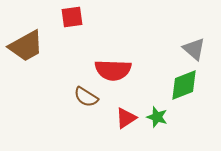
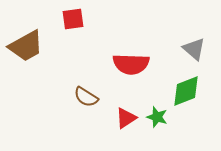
red square: moved 1 px right, 2 px down
red semicircle: moved 18 px right, 6 px up
green diamond: moved 2 px right, 6 px down
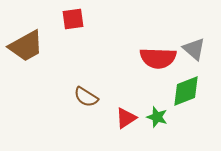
red semicircle: moved 27 px right, 6 px up
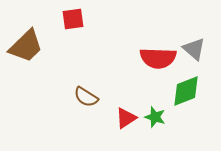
brown trapezoid: rotated 15 degrees counterclockwise
green star: moved 2 px left
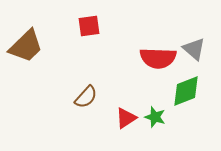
red square: moved 16 px right, 7 px down
brown semicircle: rotated 80 degrees counterclockwise
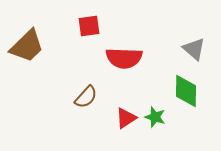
brown trapezoid: moved 1 px right
red semicircle: moved 34 px left
green diamond: rotated 68 degrees counterclockwise
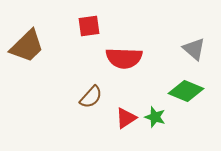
green diamond: rotated 68 degrees counterclockwise
brown semicircle: moved 5 px right
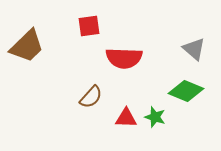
red triangle: rotated 35 degrees clockwise
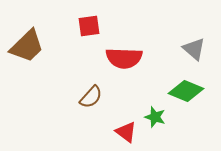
red triangle: moved 14 px down; rotated 35 degrees clockwise
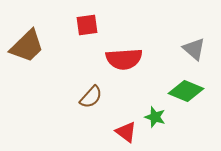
red square: moved 2 px left, 1 px up
red semicircle: moved 1 px down; rotated 6 degrees counterclockwise
